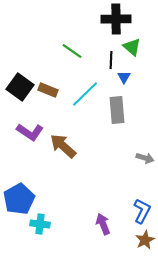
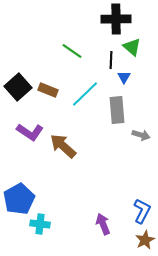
black square: moved 2 px left; rotated 12 degrees clockwise
gray arrow: moved 4 px left, 23 px up
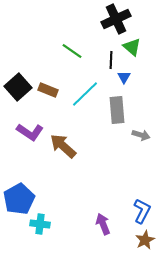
black cross: rotated 24 degrees counterclockwise
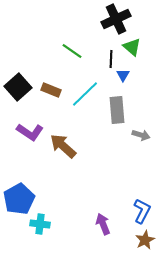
black line: moved 1 px up
blue triangle: moved 1 px left, 2 px up
brown rectangle: moved 3 px right
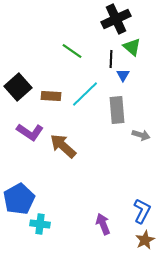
brown rectangle: moved 6 px down; rotated 18 degrees counterclockwise
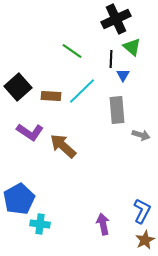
cyan line: moved 3 px left, 3 px up
purple arrow: rotated 10 degrees clockwise
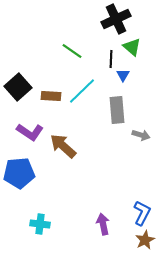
blue pentagon: moved 26 px up; rotated 24 degrees clockwise
blue L-shape: moved 2 px down
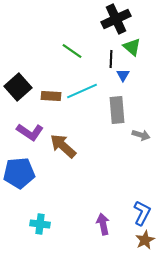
cyan line: rotated 20 degrees clockwise
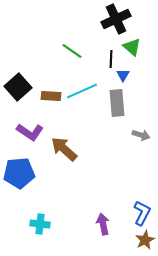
gray rectangle: moved 7 px up
brown arrow: moved 1 px right, 3 px down
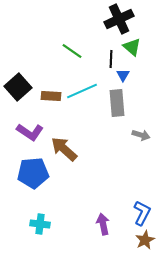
black cross: moved 3 px right
blue pentagon: moved 14 px right
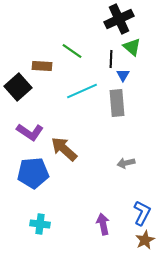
brown rectangle: moved 9 px left, 30 px up
gray arrow: moved 15 px left, 28 px down; rotated 150 degrees clockwise
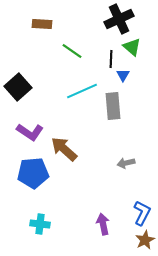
brown rectangle: moved 42 px up
gray rectangle: moved 4 px left, 3 px down
